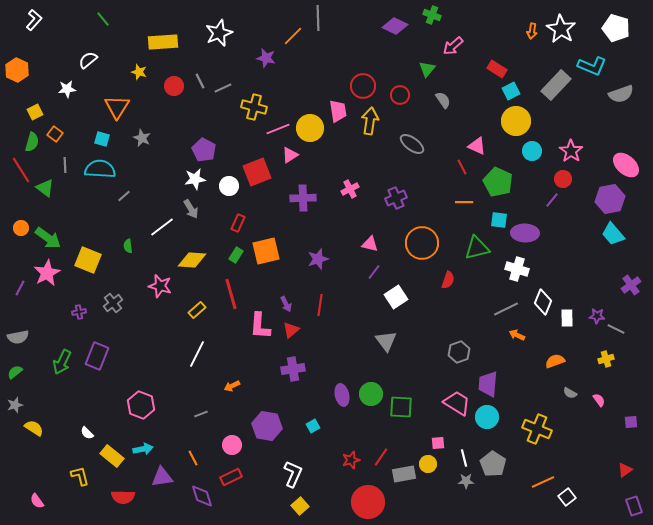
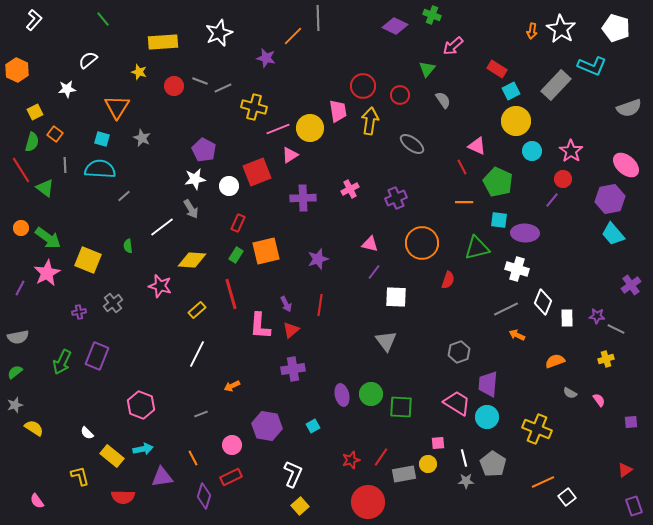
gray line at (200, 81): rotated 42 degrees counterclockwise
gray semicircle at (621, 94): moved 8 px right, 14 px down
white square at (396, 297): rotated 35 degrees clockwise
purple diamond at (202, 496): moved 2 px right; rotated 35 degrees clockwise
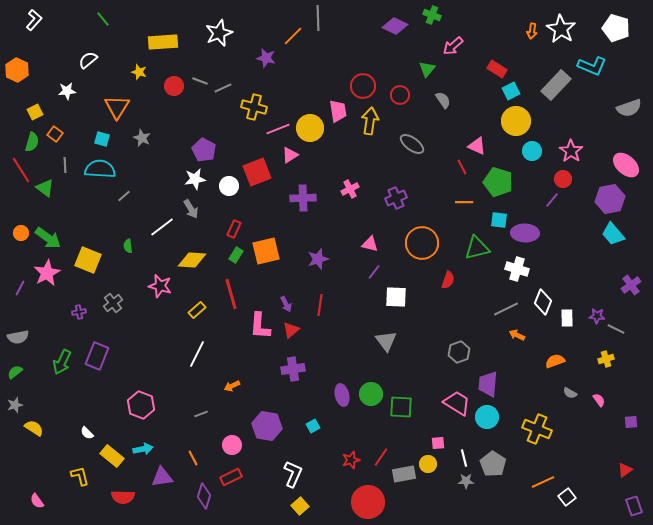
white star at (67, 89): moved 2 px down
green pentagon at (498, 182): rotated 8 degrees counterclockwise
red rectangle at (238, 223): moved 4 px left, 6 px down
orange circle at (21, 228): moved 5 px down
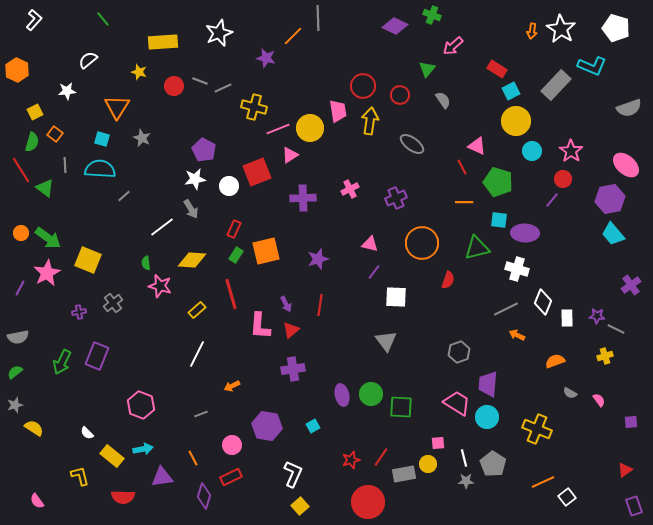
green semicircle at (128, 246): moved 18 px right, 17 px down
yellow cross at (606, 359): moved 1 px left, 3 px up
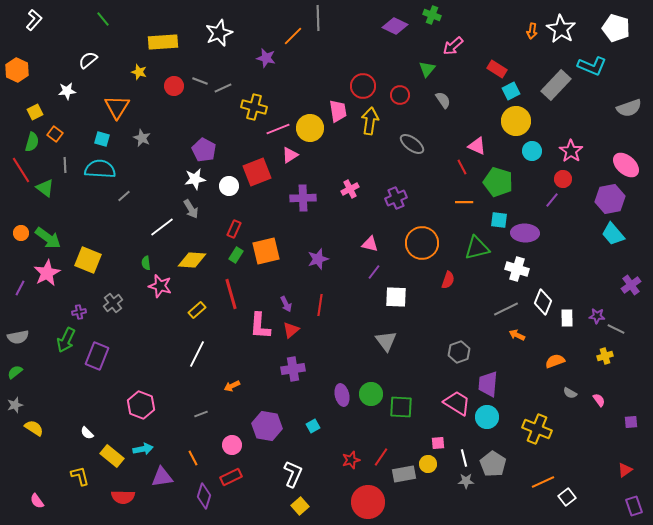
green arrow at (62, 362): moved 4 px right, 22 px up
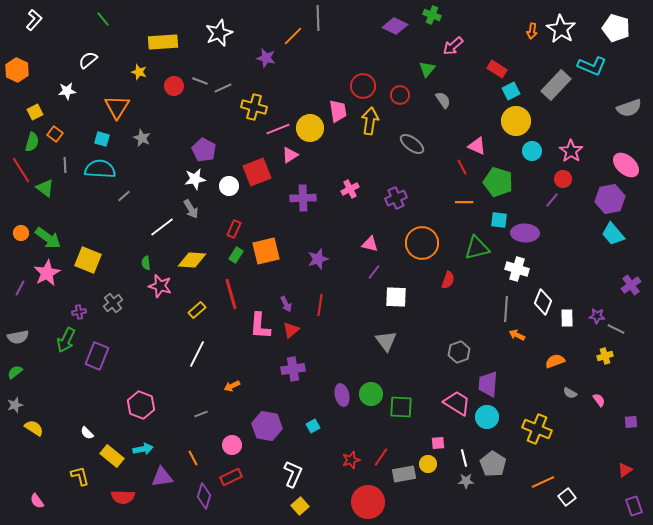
gray line at (506, 309): rotated 60 degrees counterclockwise
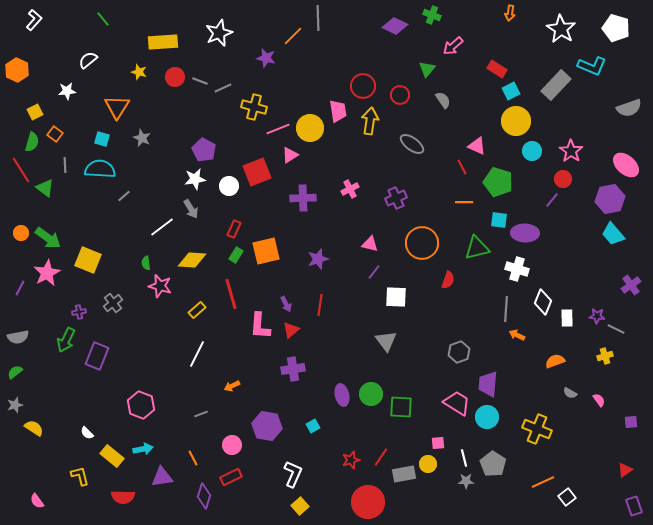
orange arrow at (532, 31): moved 22 px left, 18 px up
red circle at (174, 86): moved 1 px right, 9 px up
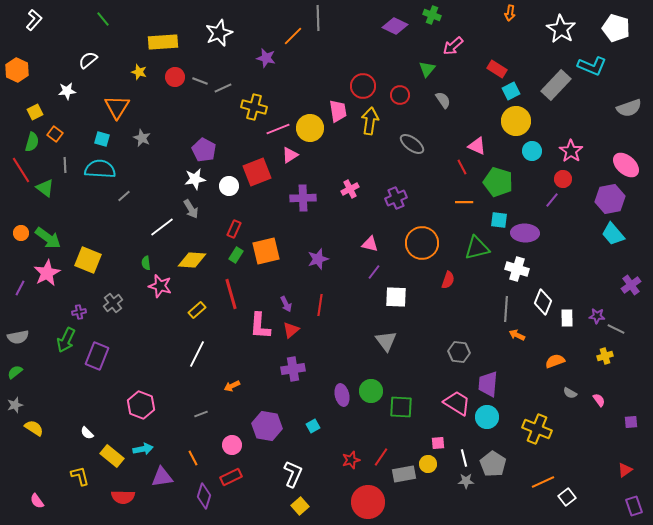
gray hexagon at (459, 352): rotated 25 degrees clockwise
green circle at (371, 394): moved 3 px up
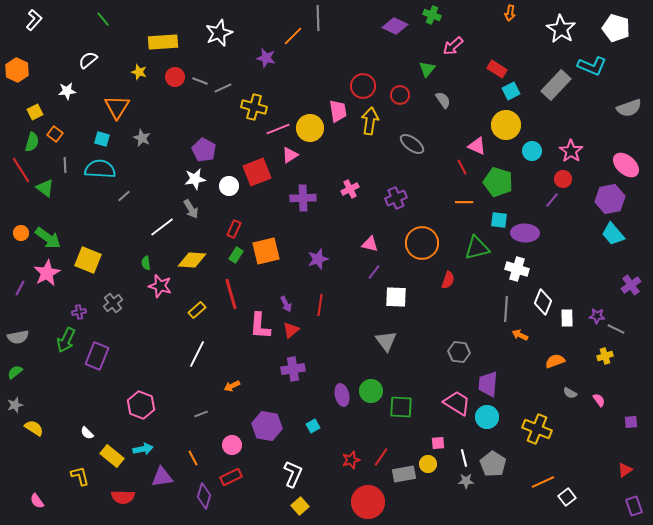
yellow circle at (516, 121): moved 10 px left, 4 px down
orange arrow at (517, 335): moved 3 px right
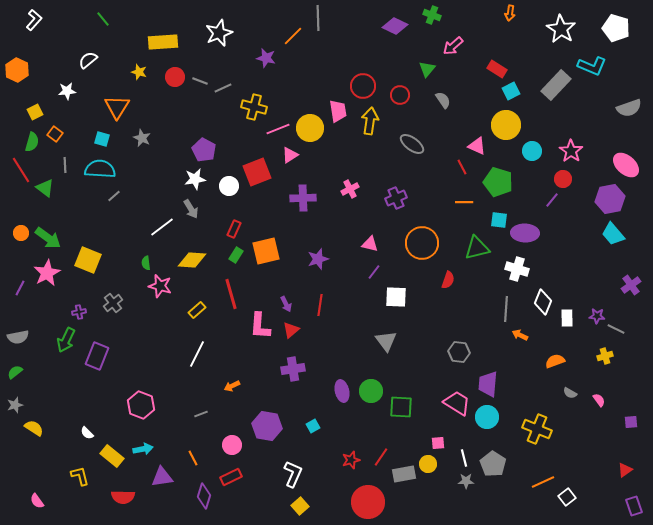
gray line at (124, 196): moved 10 px left
purple ellipse at (342, 395): moved 4 px up
